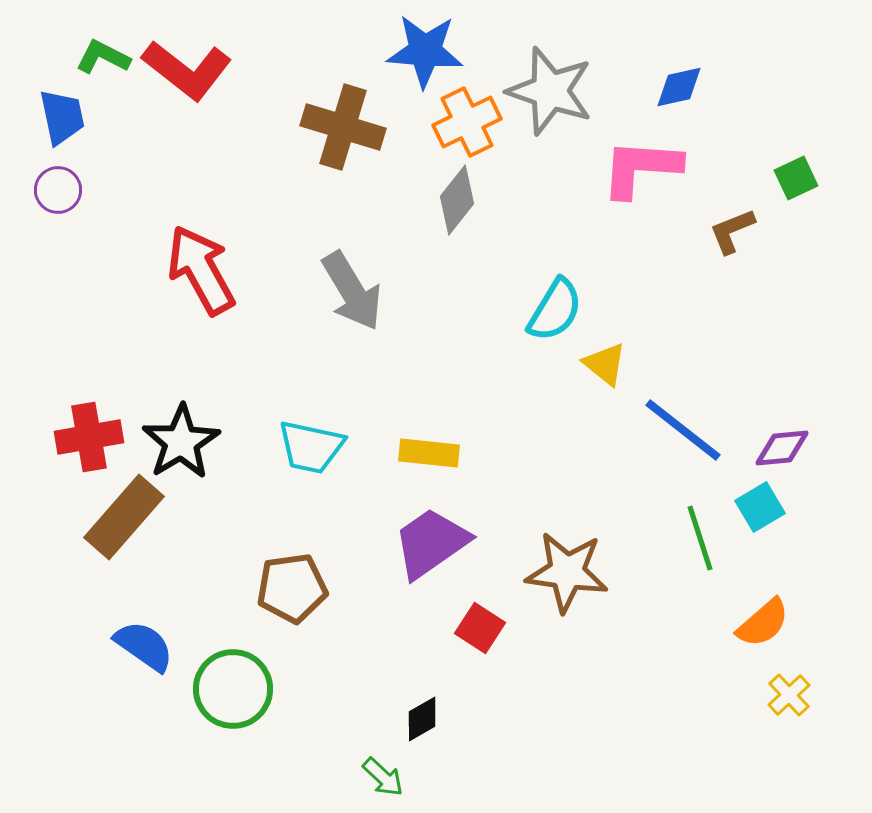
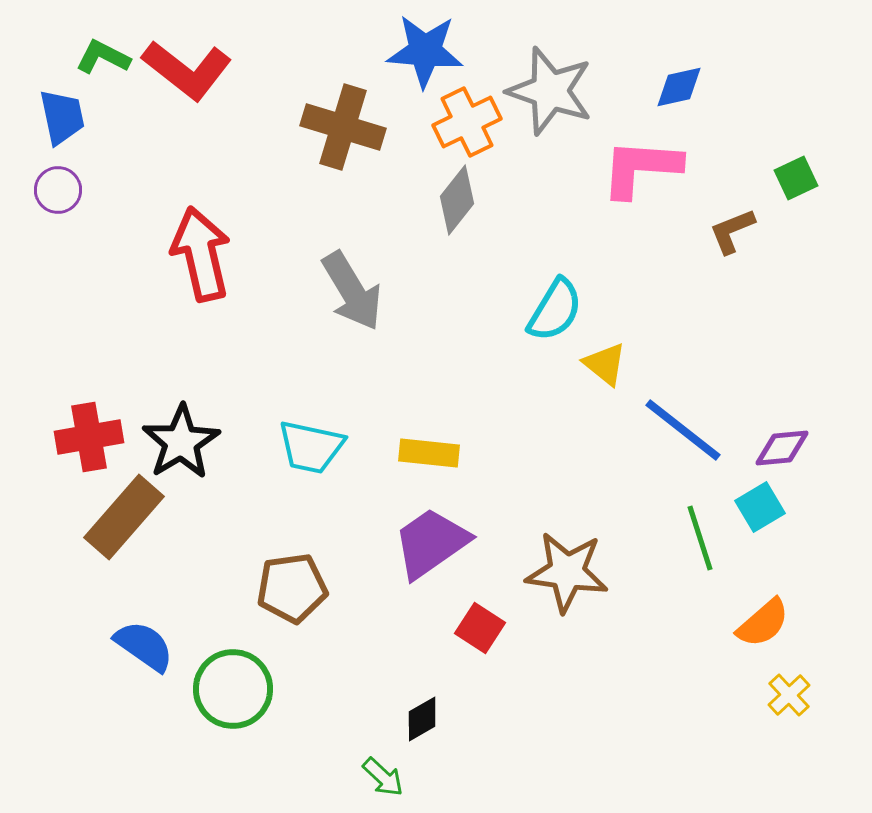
red arrow: moved 16 px up; rotated 16 degrees clockwise
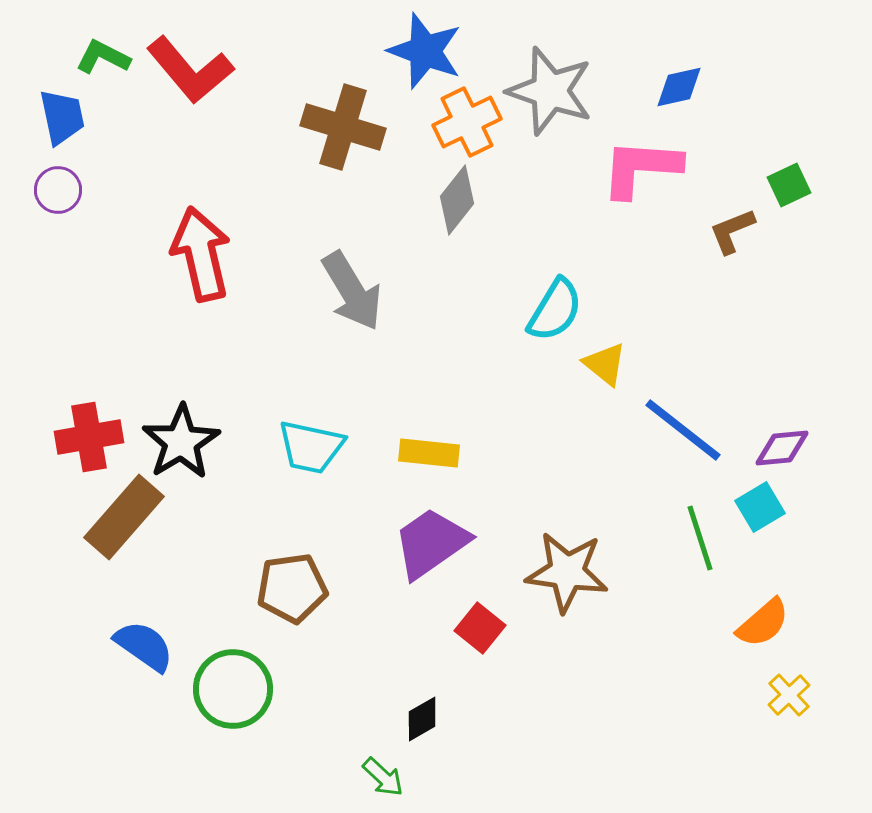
blue star: rotated 16 degrees clockwise
red L-shape: moved 3 px right; rotated 12 degrees clockwise
green square: moved 7 px left, 7 px down
red square: rotated 6 degrees clockwise
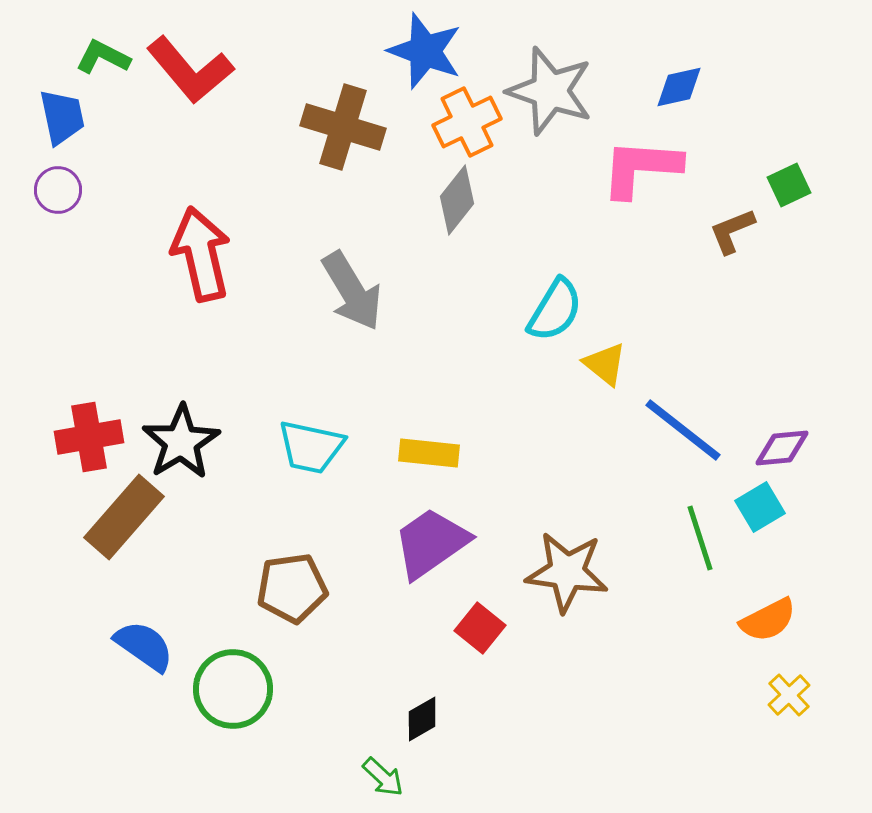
orange semicircle: moved 5 px right, 3 px up; rotated 14 degrees clockwise
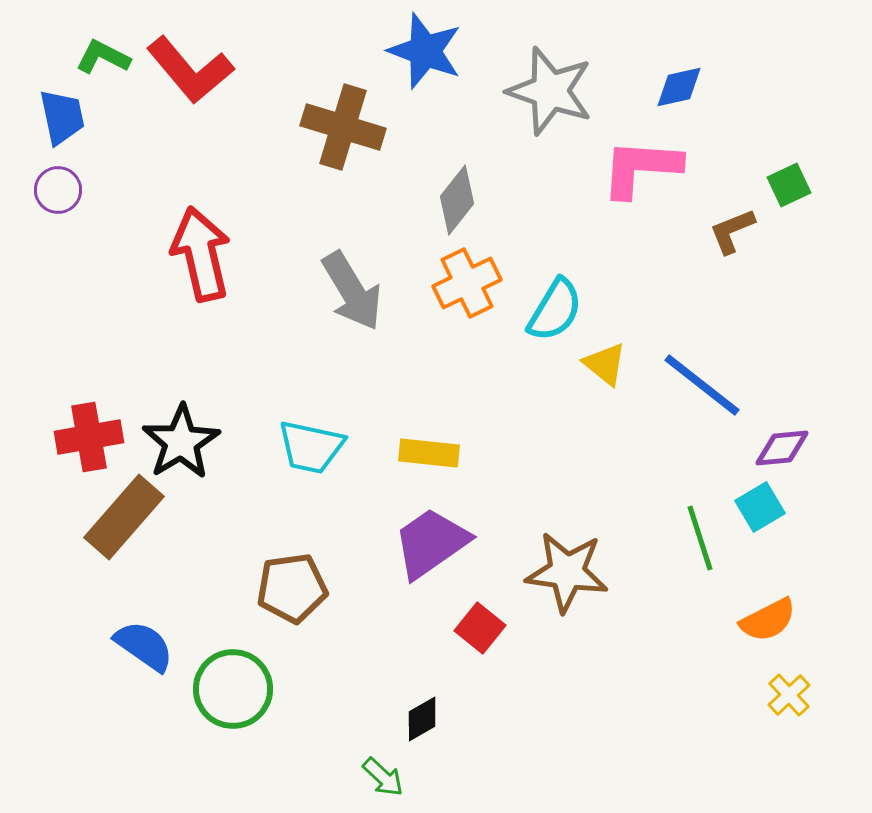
orange cross: moved 161 px down
blue line: moved 19 px right, 45 px up
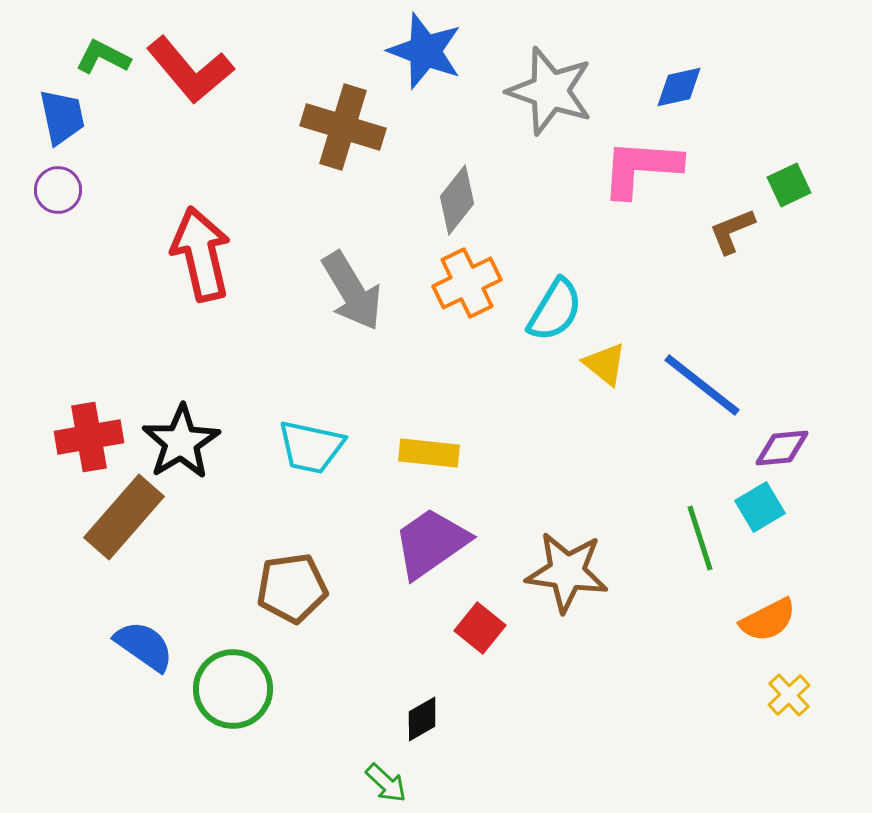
green arrow: moved 3 px right, 6 px down
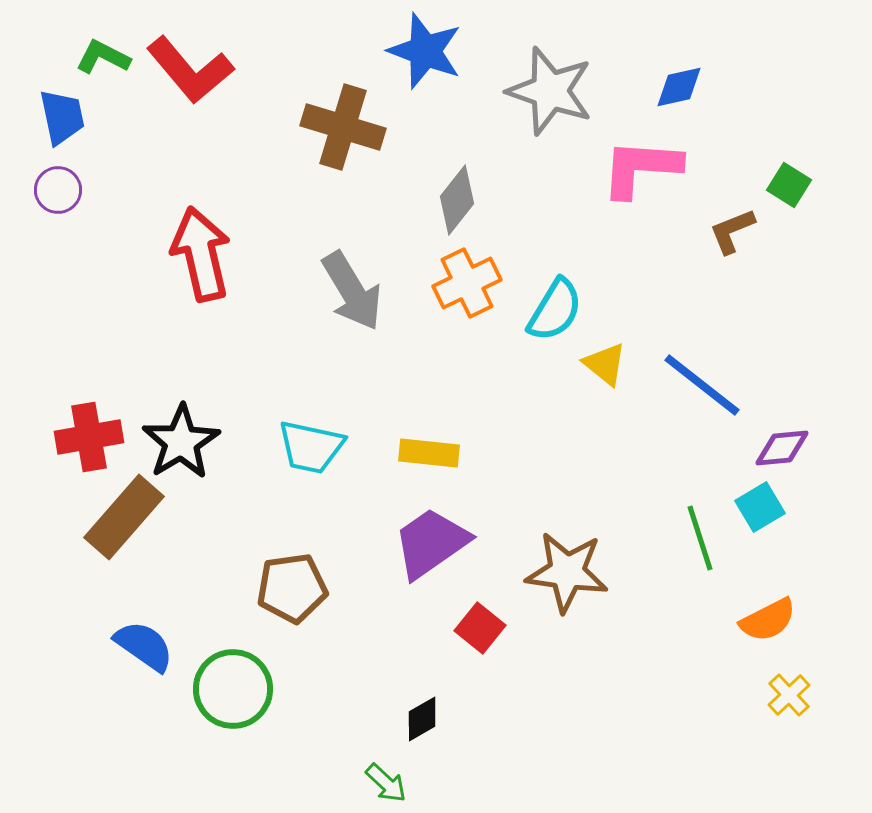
green square: rotated 33 degrees counterclockwise
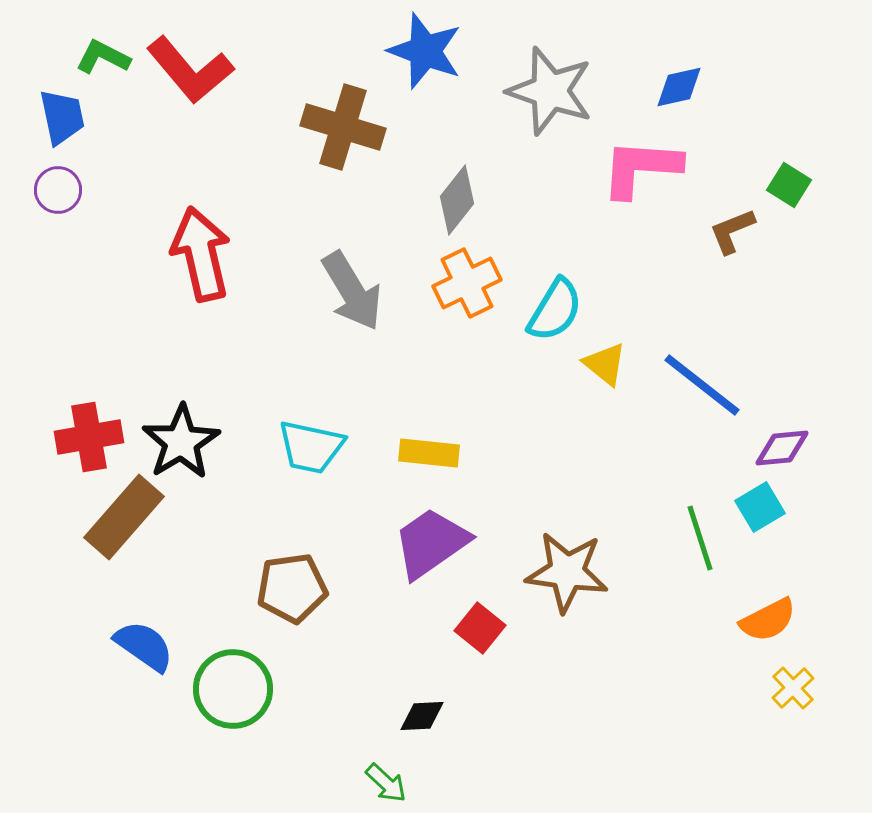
yellow cross: moved 4 px right, 7 px up
black diamond: moved 3 px up; rotated 27 degrees clockwise
